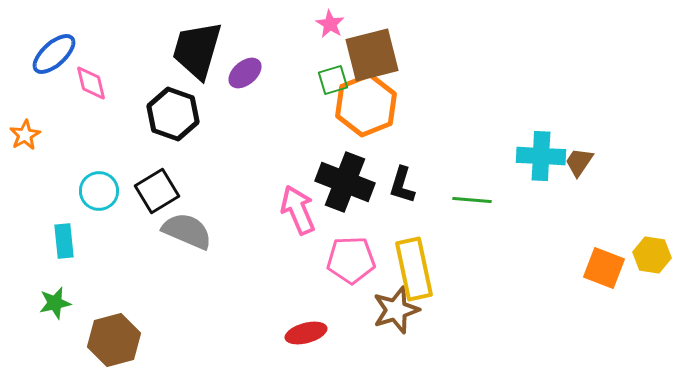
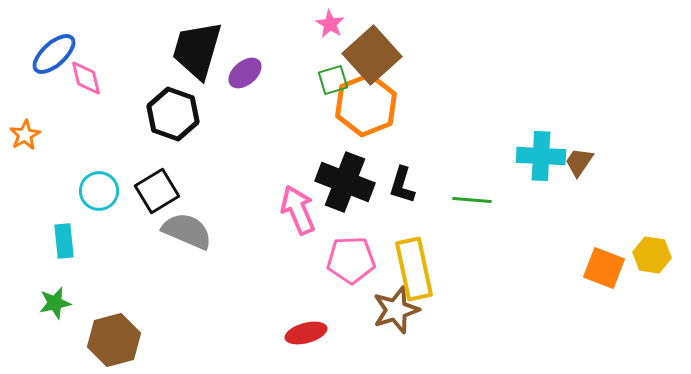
brown square: rotated 28 degrees counterclockwise
pink diamond: moved 5 px left, 5 px up
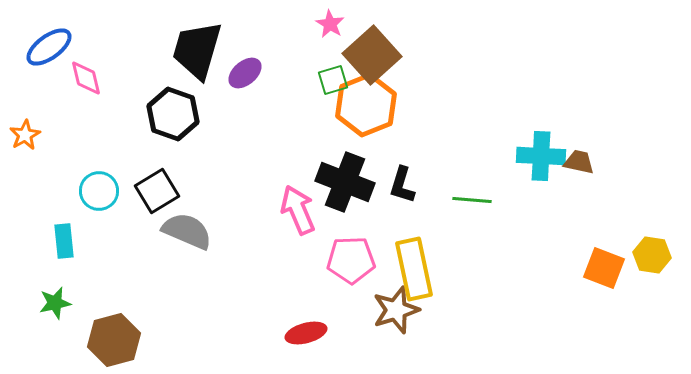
blue ellipse: moved 5 px left, 7 px up; rotated 6 degrees clockwise
brown trapezoid: rotated 68 degrees clockwise
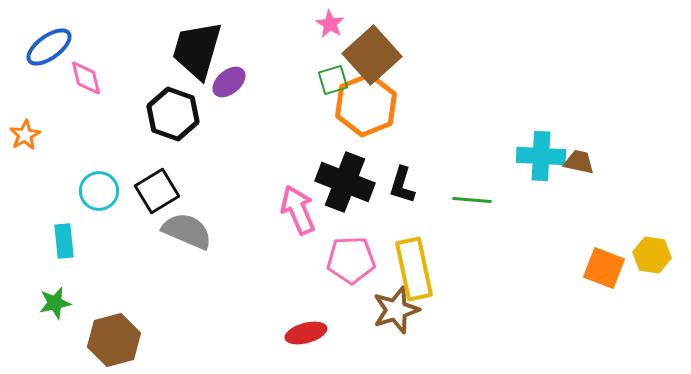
purple ellipse: moved 16 px left, 9 px down
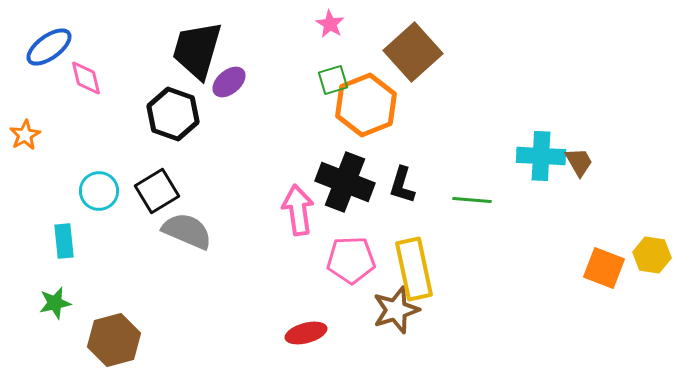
brown square: moved 41 px right, 3 px up
brown trapezoid: rotated 48 degrees clockwise
pink arrow: rotated 15 degrees clockwise
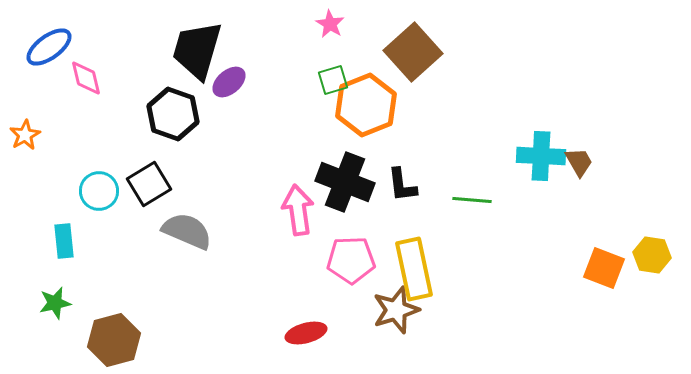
black L-shape: rotated 24 degrees counterclockwise
black square: moved 8 px left, 7 px up
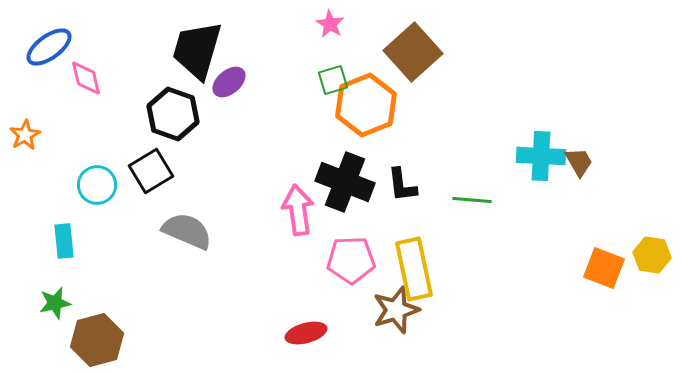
black square: moved 2 px right, 13 px up
cyan circle: moved 2 px left, 6 px up
brown hexagon: moved 17 px left
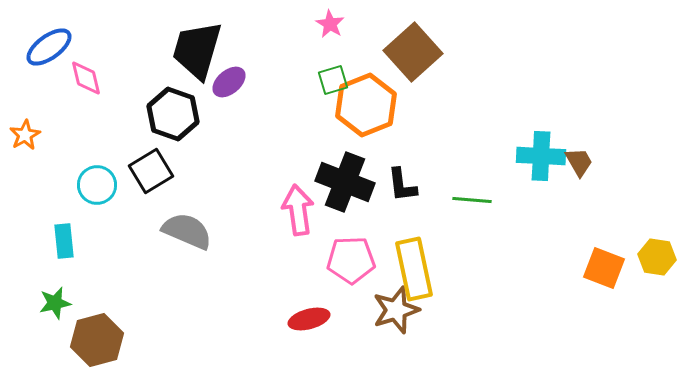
yellow hexagon: moved 5 px right, 2 px down
red ellipse: moved 3 px right, 14 px up
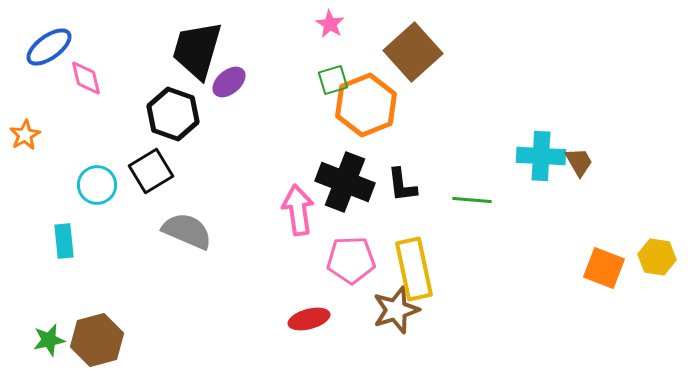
green star: moved 6 px left, 37 px down
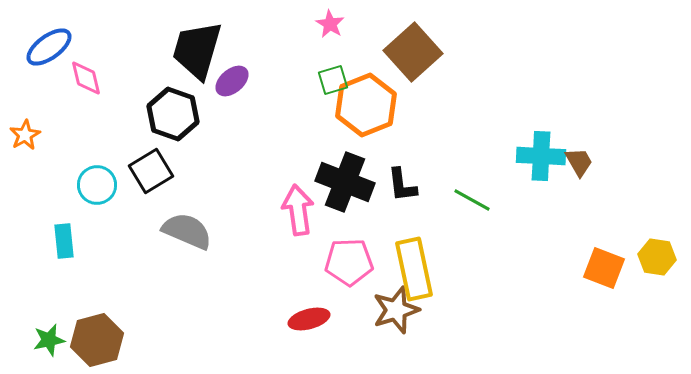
purple ellipse: moved 3 px right, 1 px up
green line: rotated 24 degrees clockwise
pink pentagon: moved 2 px left, 2 px down
